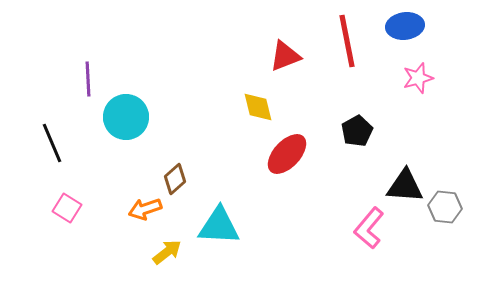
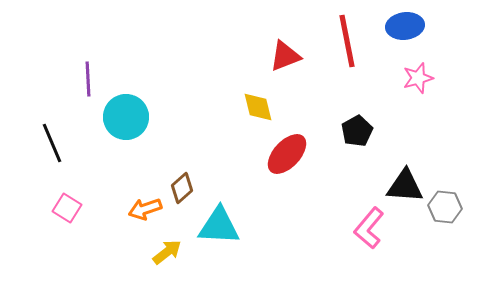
brown diamond: moved 7 px right, 9 px down
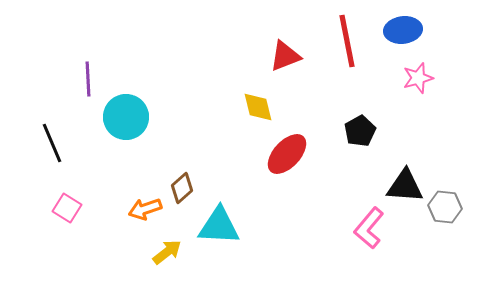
blue ellipse: moved 2 px left, 4 px down
black pentagon: moved 3 px right
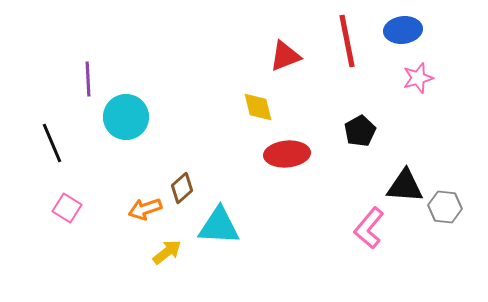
red ellipse: rotated 42 degrees clockwise
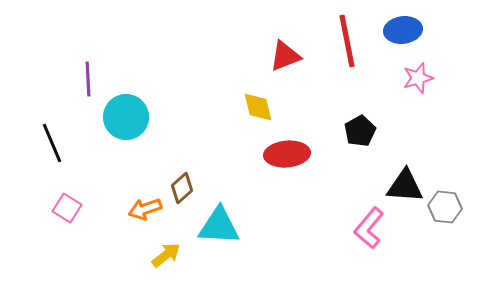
yellow arrow: moved 1 px left, 3 px down
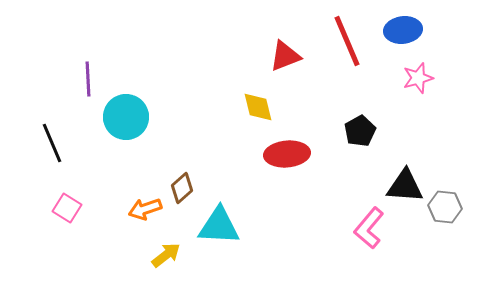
red line: rotated 12 degrees counterclockwise
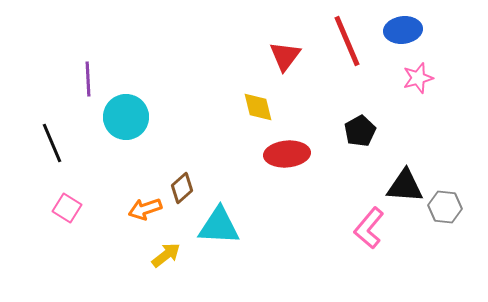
red triangle: rotated 32 degrees counterclockwise
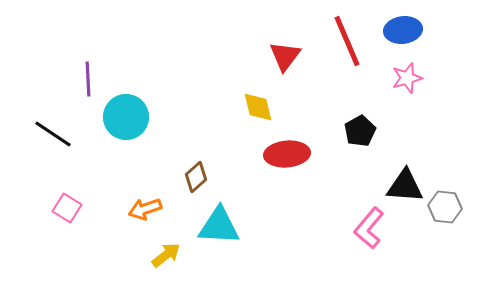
pink star: moved 11 px left
black line: moved 1 px right, 9 px up; rotated 33 degrees counterclockwise
brown diamond: moved 14 px right, 11 px up
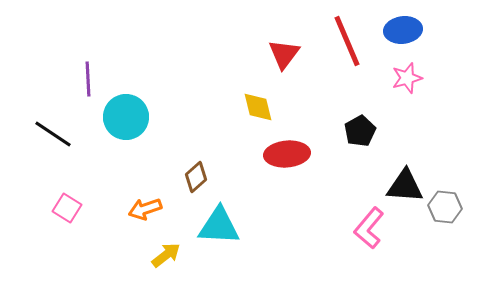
red triangle: moved 1 px left, 2 px up
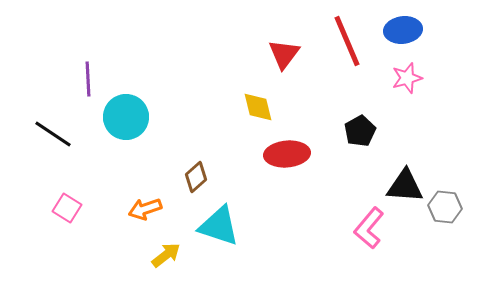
cyan triangle: rotated 15 degrees clockwise
